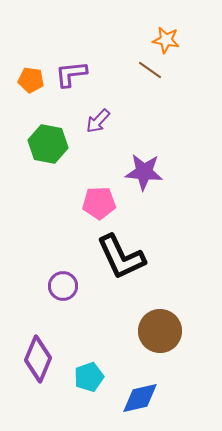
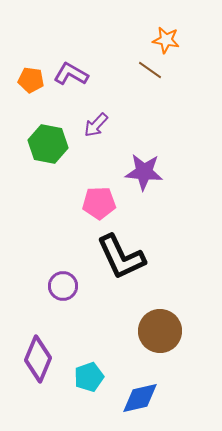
purple L-shape: rotated 36 degrees clockwise
purple arrow: moved 2 px left, 4 px down
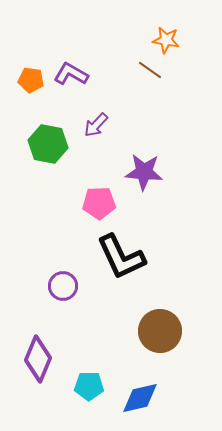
cyan pentagon: moved 9 px down; rotated 20 degrees clockwise
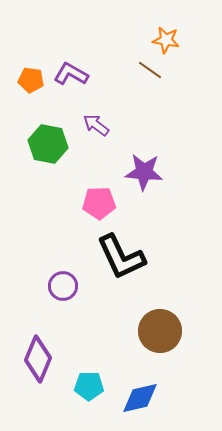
purple arrow: rotated 84 degrees clockwise
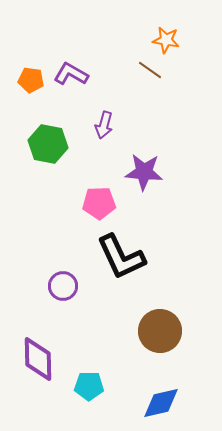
purple arrow: moved 8 px right; rotated 112 degrees counterclockwise
purple diamond: rotated 24 degrees counterclockwise
blue diamond: moved 21 px right, 5 px down
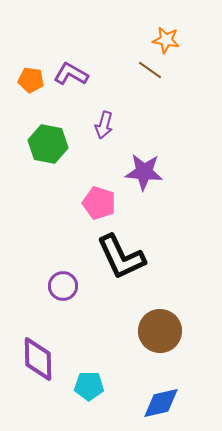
pink pentagon: rotated 20 degrees clockwise
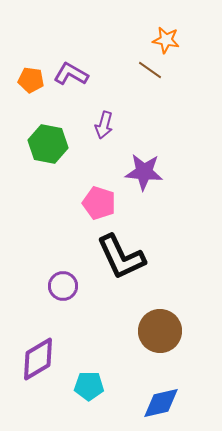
purple diamond: rotated 60 degrees clockwise
